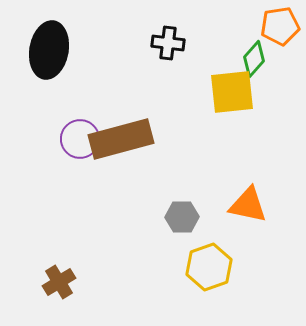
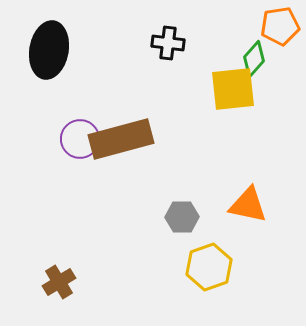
yellow square: moved 1 px right, 3 px up
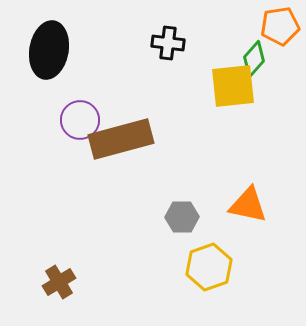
yellow square: moved 3 px up
purple circle: moved 19 px up
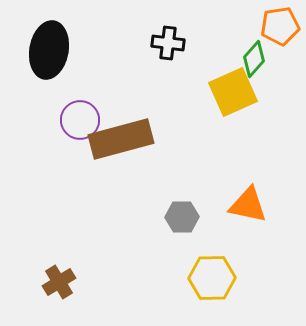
yellow square: moved 6 px down; rotated 18 degrees counterclockwise
yellow hexagon: moved 3 px right, 11 px down; rotated 18 degrees clockwise
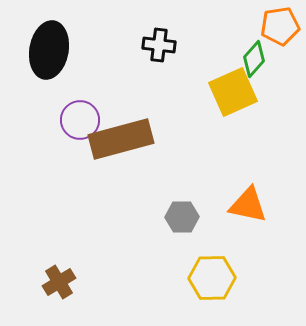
black cross: moved 9 px left, 2 px down
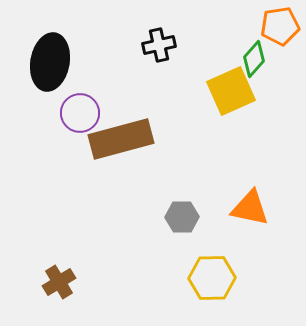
black cross: rotated 20 degrees counterclockwise
black ellipse: moved 1 px right, 12 px down
yellow square: moved 2 px left, 1 px up
purple circle: moved 7 px up
orange triangle: moved 2 px right, 3 px down
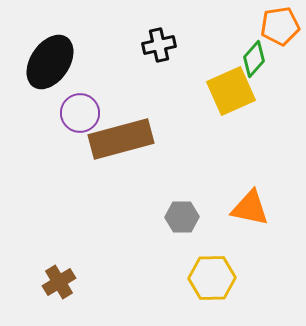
black ellipse: rotated 24 degrees clockwise
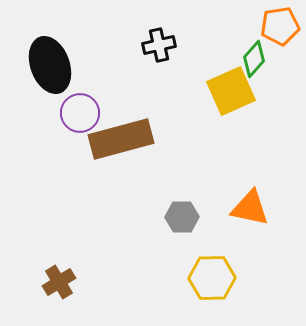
black ellipse: moved 3 px down; rotated 54 degrees counterclockwise
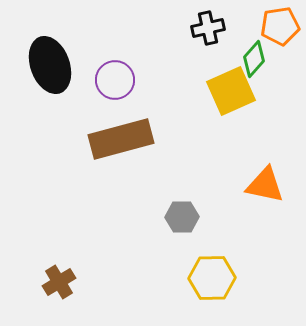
black cross: moved 49 px right, 17 px up
purple circle: moved 35 px right, 33 px up
orange triangle: moved 15 px right, 23 px up
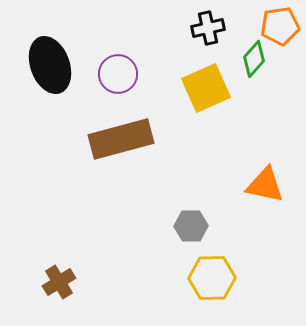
purple circle: moved 3 px right, 6 px up
yellow square: moved 25 px left, 3 px up
gray hexagon: moved 9 px right, 9 px down
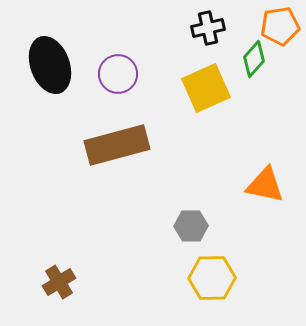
brown rectangle: moved 4 px left, 6 px down
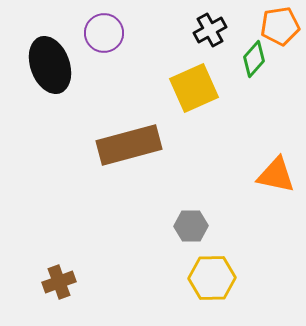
black cross: moved 2 px right, 2 px down; rotated 16 degrees counterclockwise
purple circle: moved 14 px left, 41 px up
yellow square: moved 12 px left
brown rectangle: moved 12 px right
orange triangle: moved 11 px right, 10 px up
brown cross: rotated 12 degrees clockwise
